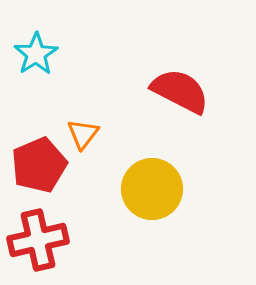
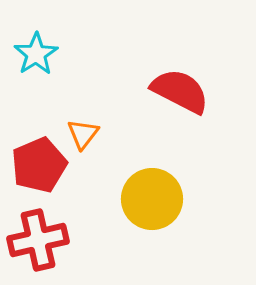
yellow circle: moved 10 px down
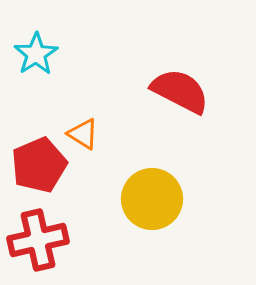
orange triangle: rotated 36 degrees counterclockwise
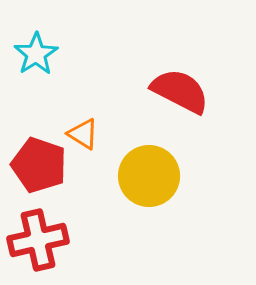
red pentagon: rotated 30 degrees counterclockwise
yellow circle: moved 3 px left, 23 px up
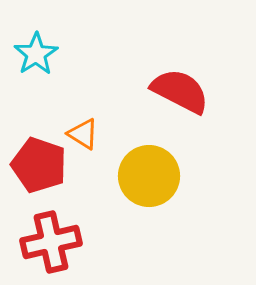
red cross: moved 13 px right, 2 px down
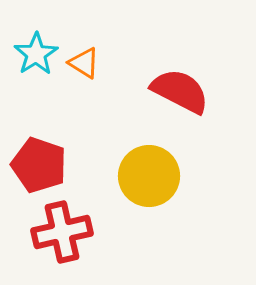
orange triangle: moved 1 px right, 71 px up
red cross: moved 11 px right, 10 px up
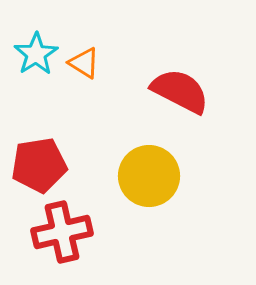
red pentagon: rotated 28 degrees counterclockwise
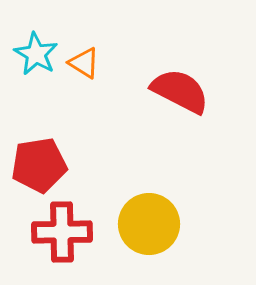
cyan star: rotated 9 degrees counterclockwise
yellow circle: moved 48 px down
red cross: rotated 12 degrees clockwise
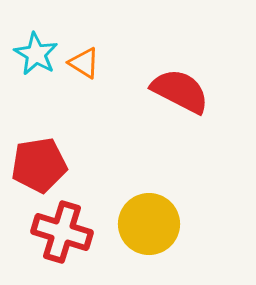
red cross: rotated 18 degrees clockwise
